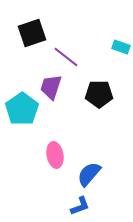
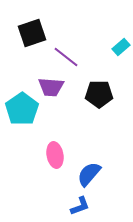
cyan rectangle: rotated 60 degrees counterclockwise
purple trapezoid: rotated 104 degrees counterclockwise
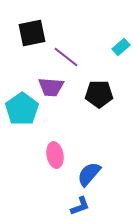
black square: rotated 8 degrees clockwise
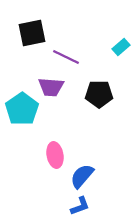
purple line: rotated 12 degrees counterclockwise
blue semicircle: moved 7 px left, 2 px down
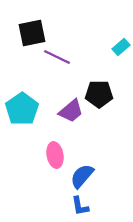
purple line: moved 9 px left
purple trapezoid: moved 20 px right, 24 px down; rotated 44 degrees counterclockwise
blue L-shape: rotated 100 degrees clockwise
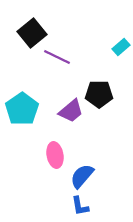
black square: rotated 28 degrees counterclockwise
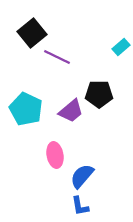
cyan pentagon: moved 4 px right; rotated 12 degrees counterclockwise
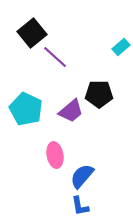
purple line: moved 2 px left; rotated 16 degrees clockwise
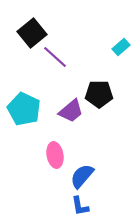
cyan pentagon: moved 2 px left
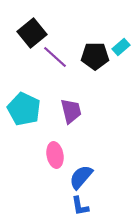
black pentagon: moved 4 px left, 38 px up
purple trapezoid: rotated 64 degrees counterclockwise
blue semicircle: moved 1 px left, 1 px down
